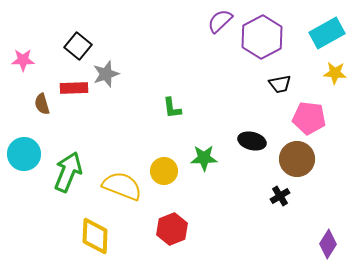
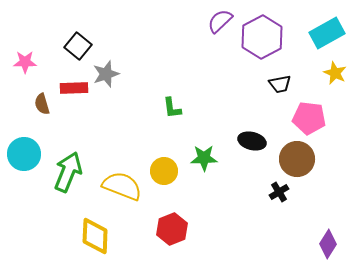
pink star: moved 2 px right, 2 px down
yellow star: rotated 20 degrees clockwise
black cross: moved 1 px left, 4 px up
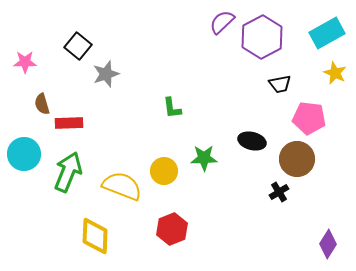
purple semicircle: moved 2 px right, 1 px down
red rectangle: moved 5 px left, 35 px down
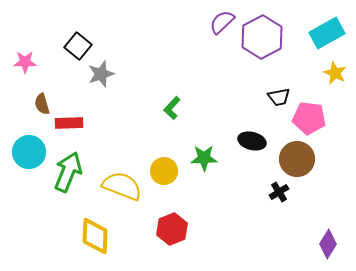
gray star: moved 5 px left
black trapezoid: moved 1 px left, 13 px down
green L-shape: rotated 50 degrees clockwise
cyan circle: moved 5 px right, 2 px up
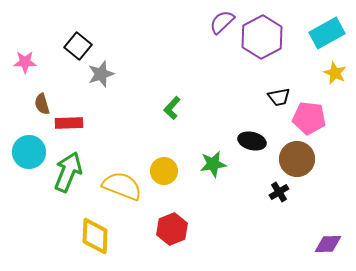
green star: moved 9 px right, 6 px down; rotated 8 degrees counterclockwise
purple diamond: rotated 56 degrees clockwise
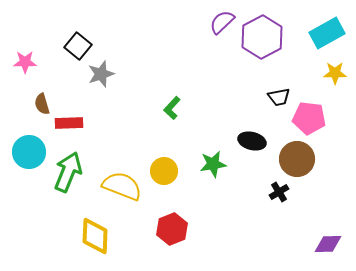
yellow star: rotated 25 degrees counterclockwise
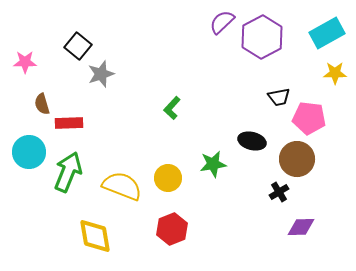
yellow circle: moved 4 px right, 7 px down
yellow diamond: rotated 12 degrees counterclockwise
purple diamond: moved 27 px left, 17 px up
